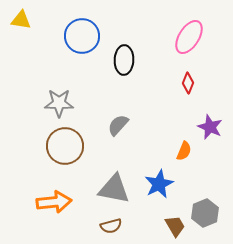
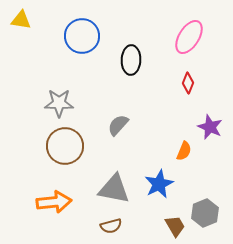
black ellipse: moved 7 px right
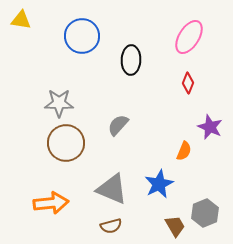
brown circle: moved 1 px right, 3 px up
gray triangle: moved 2 px left; rotated 12 degrees clockwise
orange arrow: moved 3 px left, 1 px down
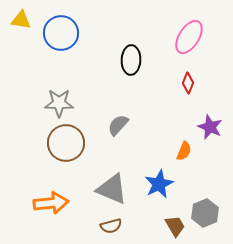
blue circle: moved 21 px left, 3 px up
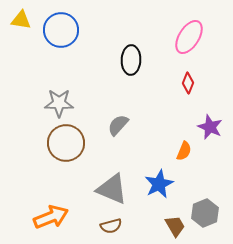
blue circle: moved 3 px up
orange arrow: moved 14 px down; rotated 16 degrees counterclockwise
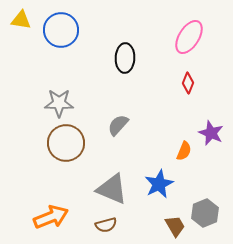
black ellipse: moved 6 px left, 2 px up
purple star: moved 1 px right, 6 px down
brown semicircle: moved 5 px left, 1 px up
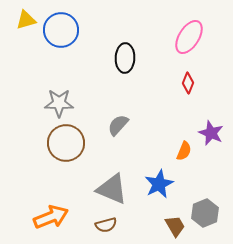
yellow triangle: moved 5 px right; rotated 25 degrees counterclockwise
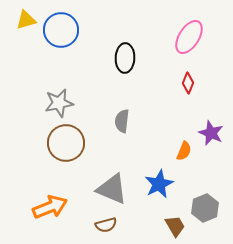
gray star: rotated 12 degrees counterclockwise
gray semicircle: moved 4 px right, 4 px up; rotated 35 degrees counterclockwise
gray hexagon: moved 5 px up
orange arrow: moved 1 px left, 10 px up
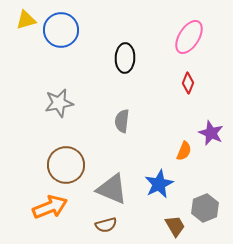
brown circle: moved 22 px down
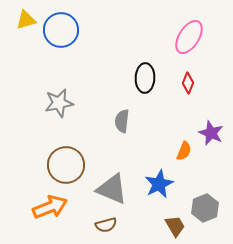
black ellipse: moved 20 px right, 20 px down
